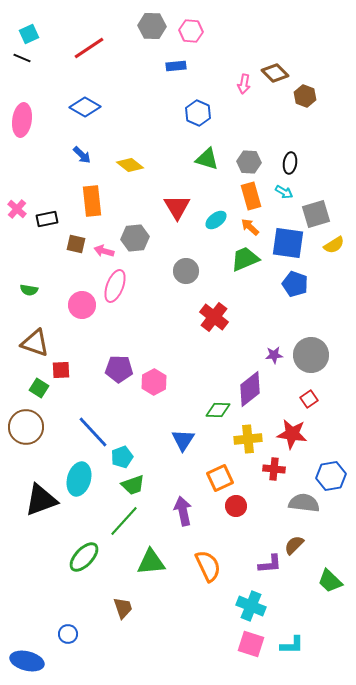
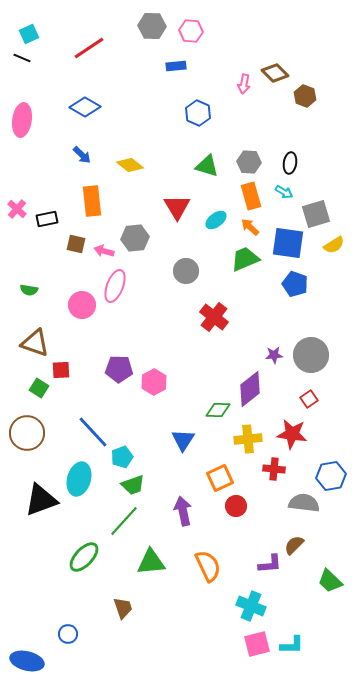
green triangle at (207, 159): moved 7 px down
brown circle at (26, 427): moved 1 px right, 6 px down
pink square at (251, 644): moved 6 px right; rotated 32 degrees counterclockwise
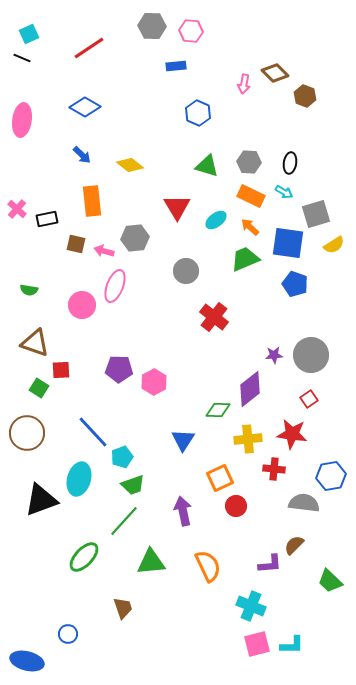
orange rectangle at (251, 196): rotated 48 degrees counterclockwise
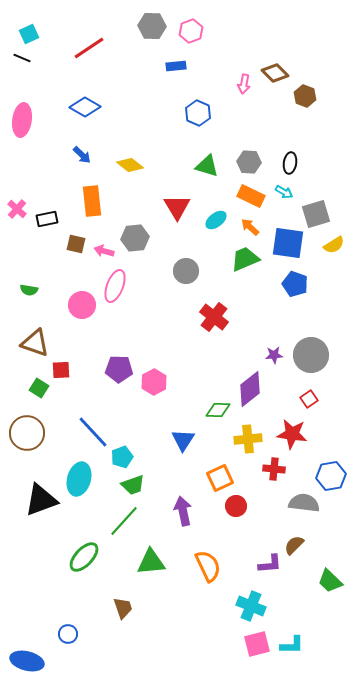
pink hexagon at (191, 31): rotated 25 degrees counterclockwise
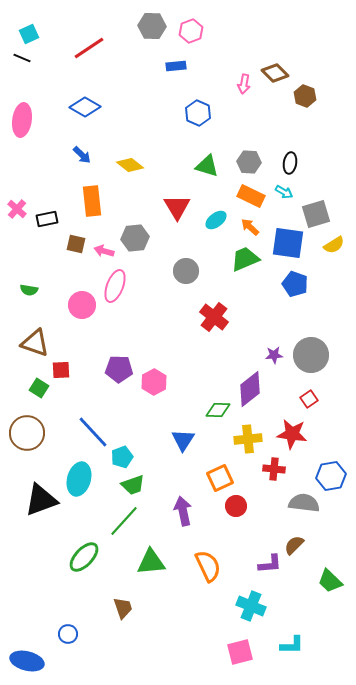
pink square at (257, 644): moved 17 px left, 8 px down
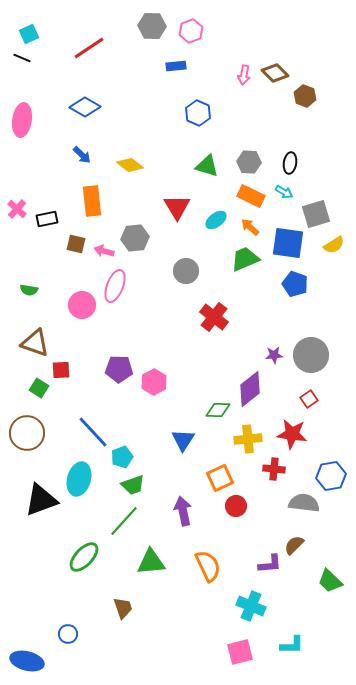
pink arrow at (244, 84): moved 9 px up
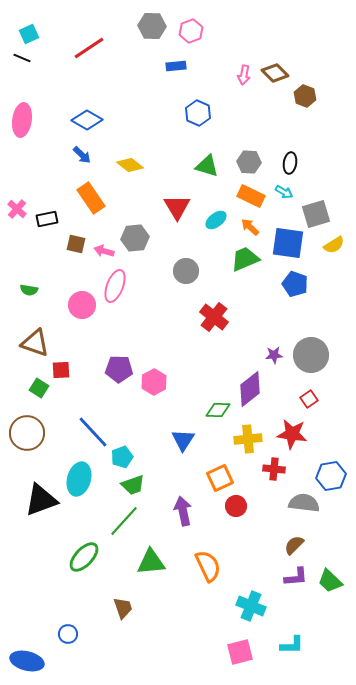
blue diamond at (85, 107): moved 2 px right, 13 px down
orange rectangle at (92, 201): moved 1 px left, 3 px up; rotated 28 degrees counterclockwise
purple L-shape at (270, 564): moved 26 px right, 13 px down
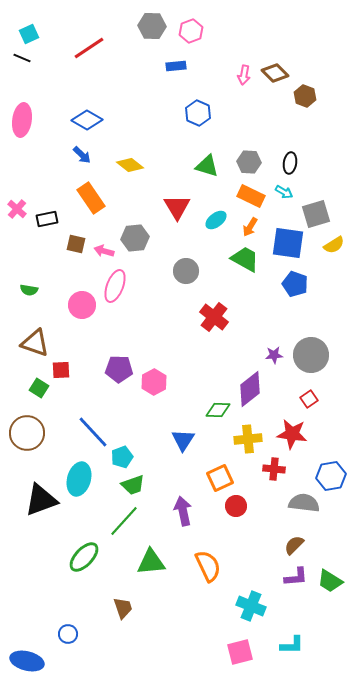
orange arrow at (250, 227): rotated 102 degrees counterclockwise
green trapezoid at (245, 259): rotated 52 degrees clockwise
green trapezoid at (330, 581): rotated 12 degrees counterclockwise
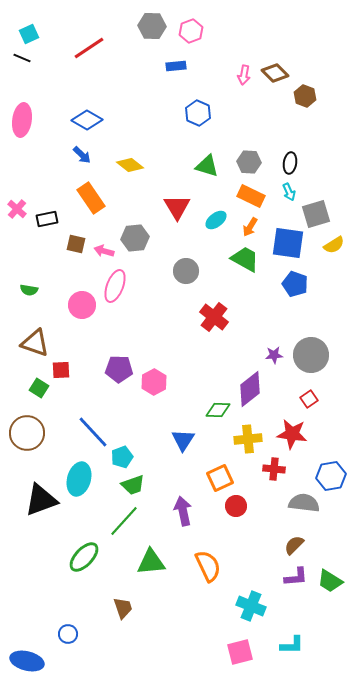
cyan arrow at (284, 192): moved 5 px right; rotated 36 degrees clockwise
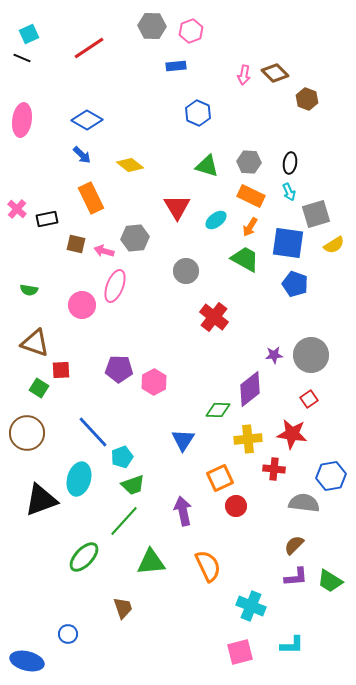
brown hexagon at (305, 96): moved 2 px right, 3 px down
orange rectangle at (91, 198): rotated 8 degrees clockwise
